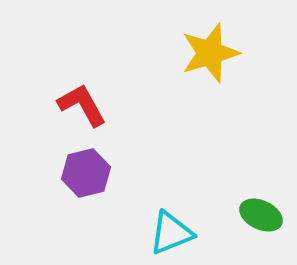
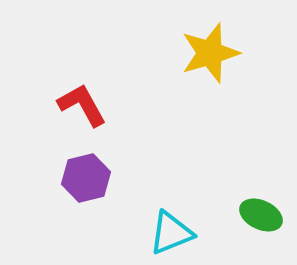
purple hexagon: moved 5 px down
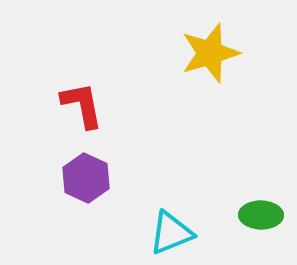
red L-shape: rotated 18 degrees clockwise
purple hexagon: rotated 21 degrees counterclockwise
green ellipse: rotated 24 degrees counterclockwise
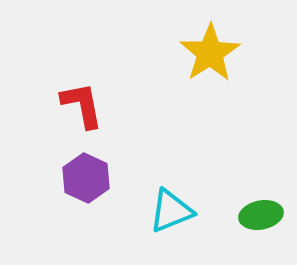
yellow star: rotated 16 degrees counterclockwise
green ellipse: rotated 12 degrees counterclockwise
cyan triangle: moved 22 px up
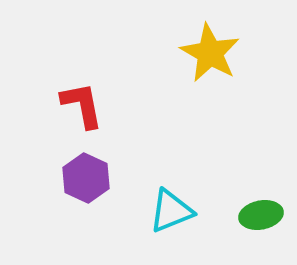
yellow star: rotated 10 degrees counterclockwise
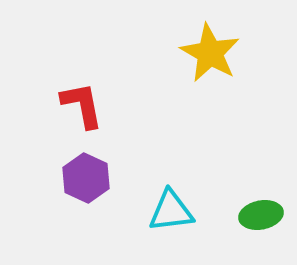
cyan triangle: rotated 15 degrees clockwise
